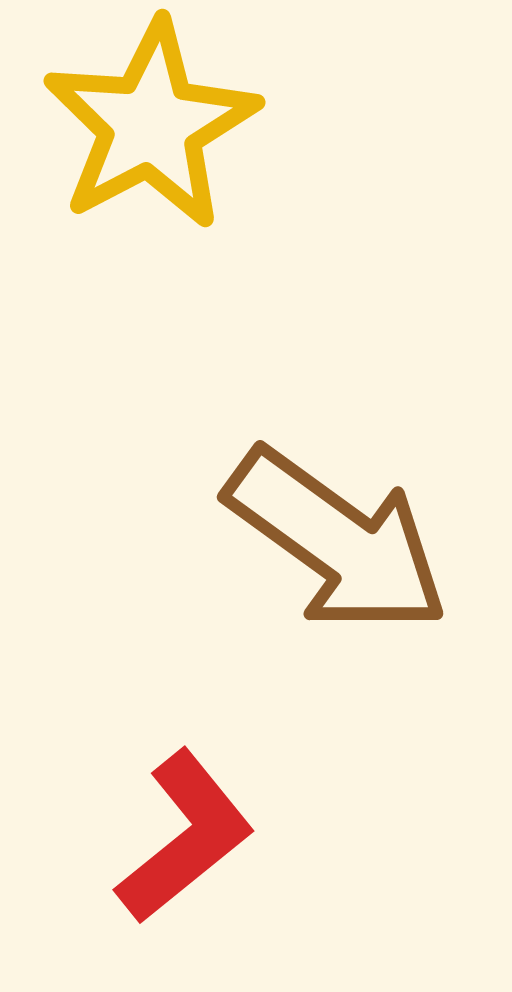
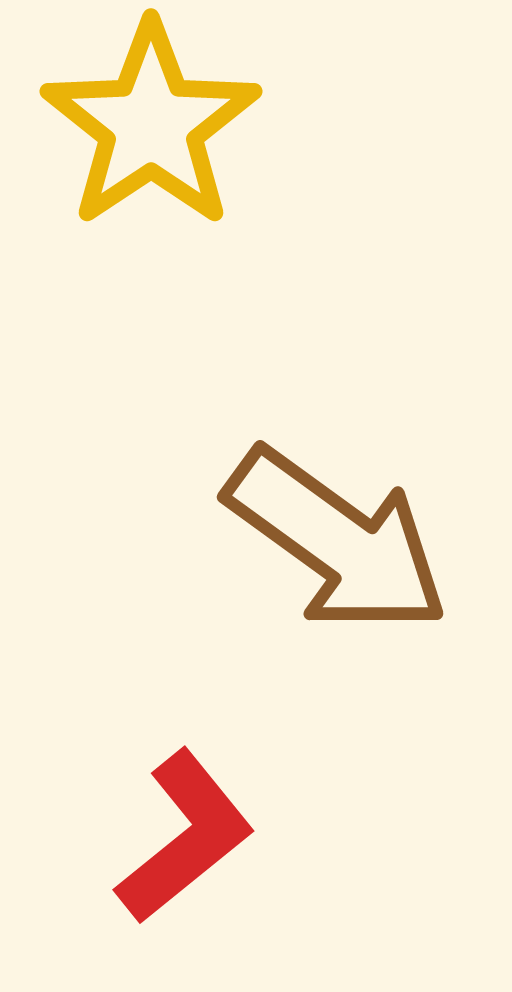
yellow star: rotated 6 degrees counterclockwise
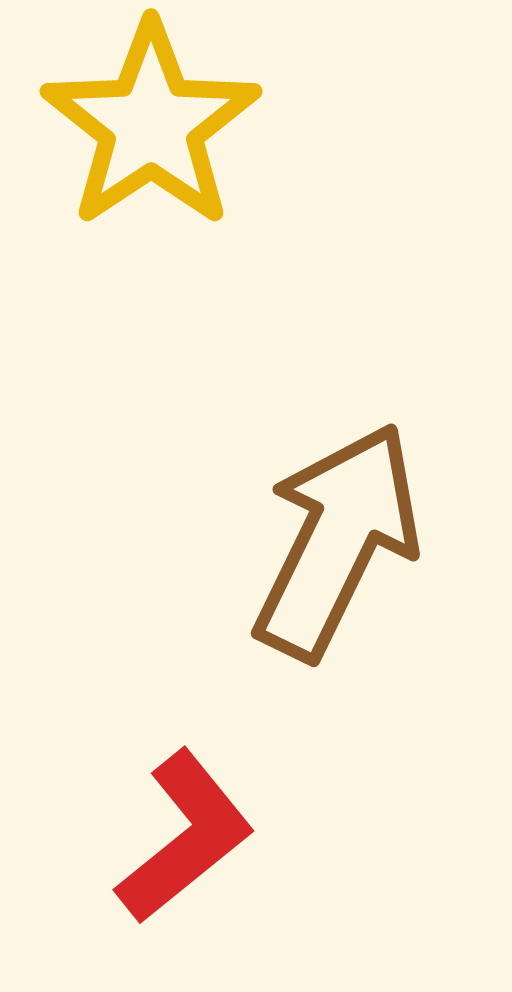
brown arrow: rotated 100 degrees counterclockwise
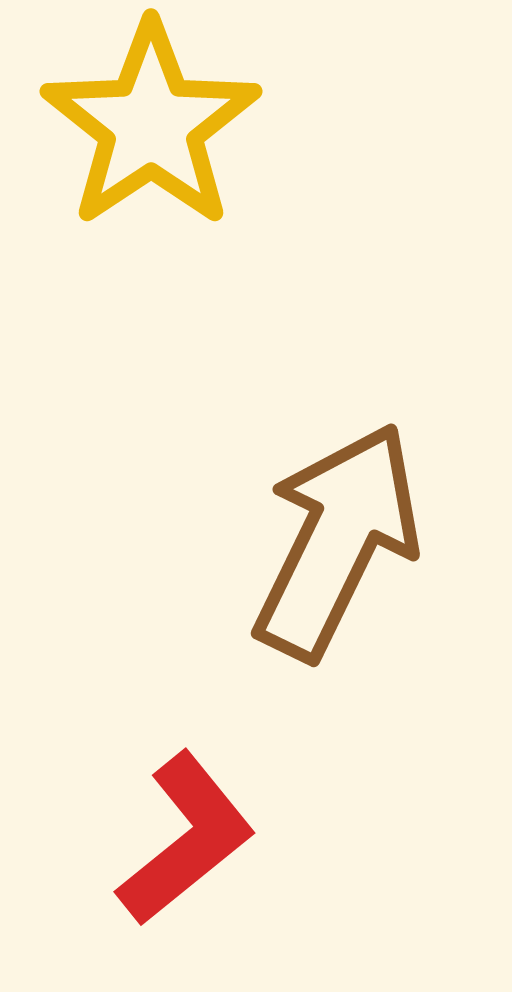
red L-shape: moved 1 px right, 2 px down
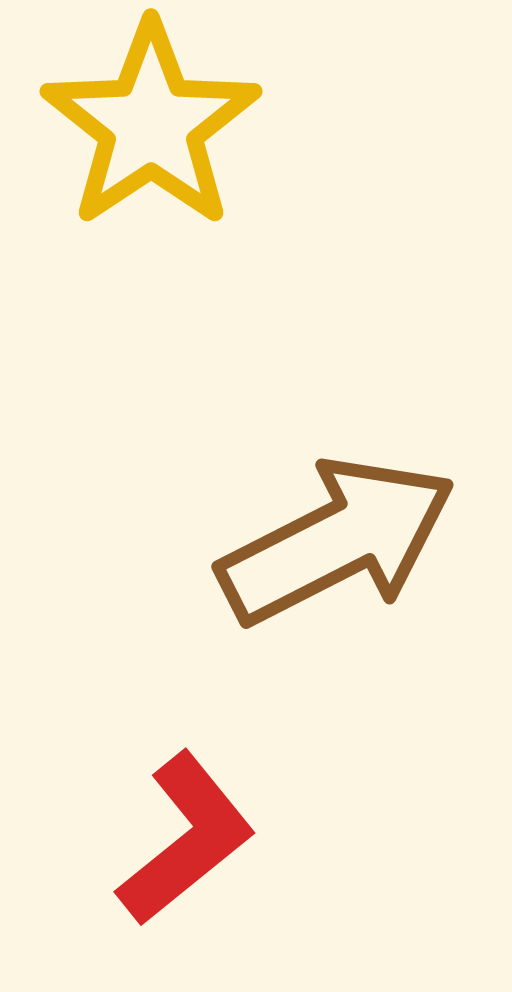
brown arrow: rotated 37 degrees clockwise
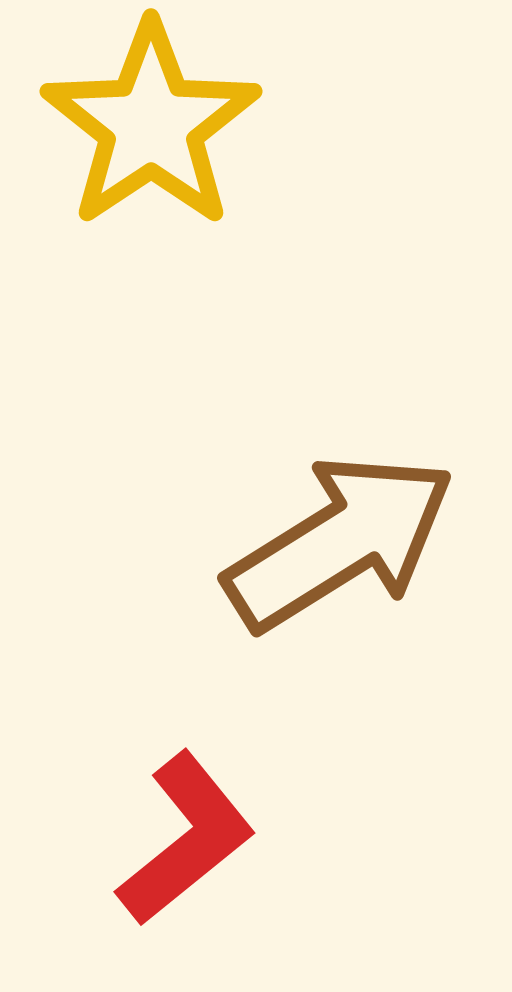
brown arrow: moved 3 px right, 1 px down; rotated 5 degrees counterclockwise
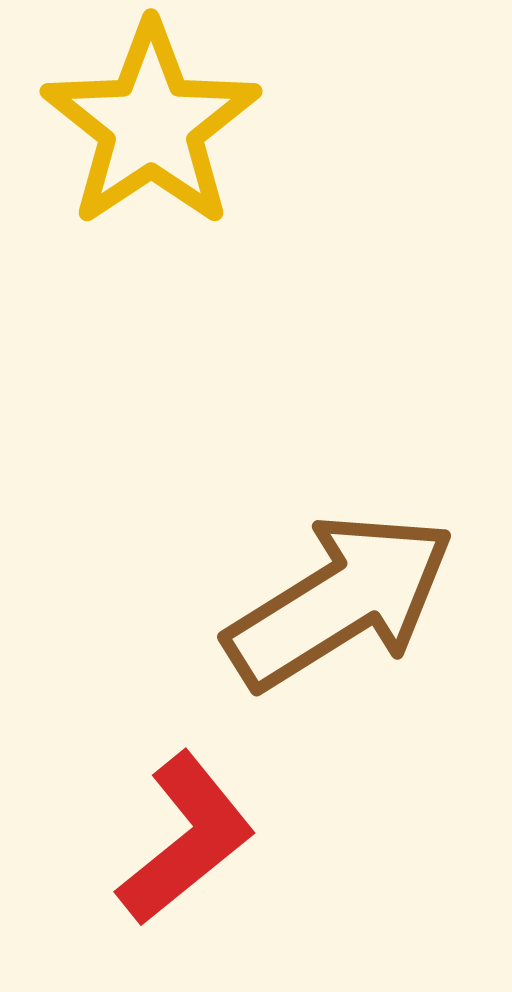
brown arrow: moved 59 px down
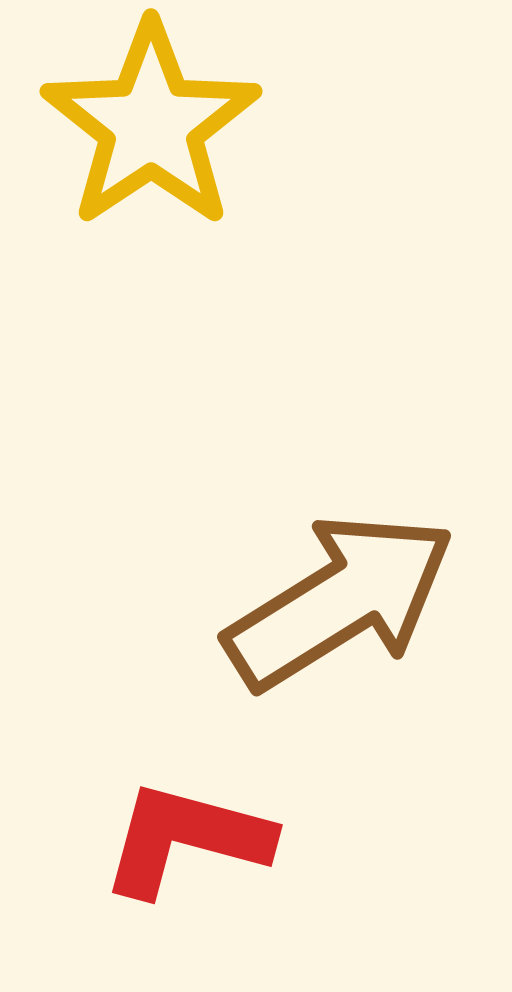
red L-shape: rotated 126 degrees counterclockwise
